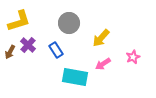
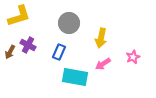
yellow L-shape: moved 5 px up
yellow arrow: rotated 30 degrees counterclockwise
purple cross: rotated 14 degrees counterclockwise
blue rectangle: moved 3 px right, 2 px down; rotated 56 degrees clockwise
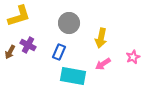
cyan rectangle: moved 2 px left, 1 px up
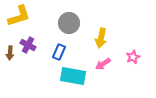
brown arrow: moved 1 px down; rotated 24 degrees counterclockwise
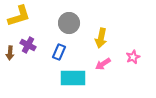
cyan rectangle: moved 2 px down; rotated 10 degrees counterclockwise
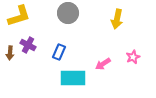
gray circle: moved 1 px left, 10 px up
yellow arrow: moved 16 px right, 19 px up
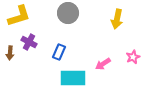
purple cross: moved 1 px right, 3 px up
